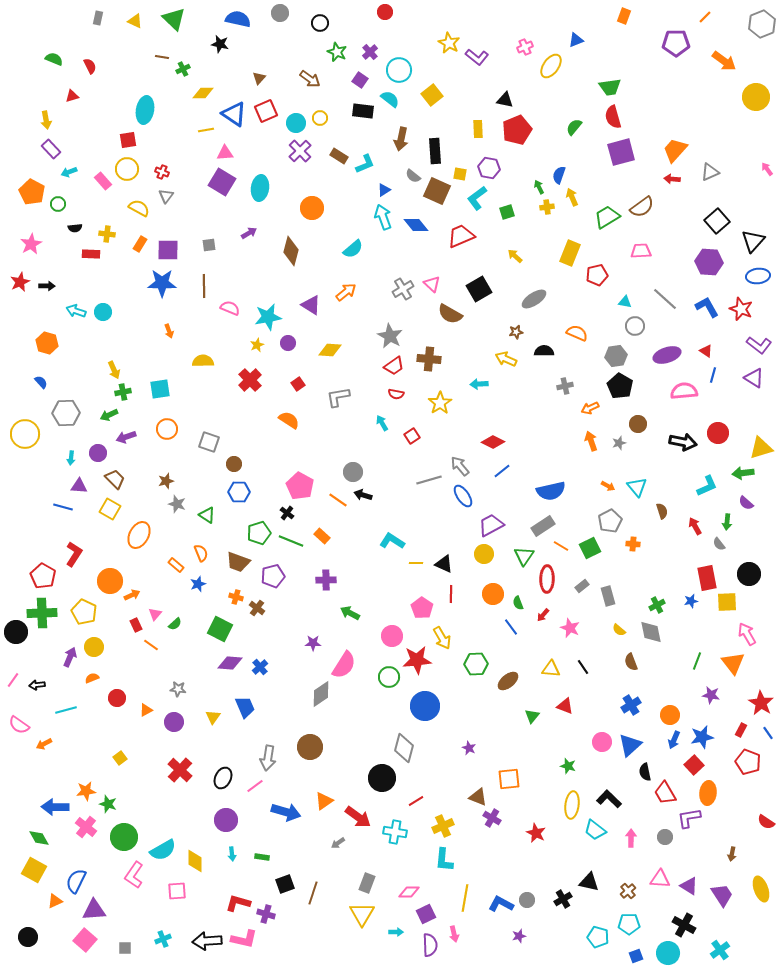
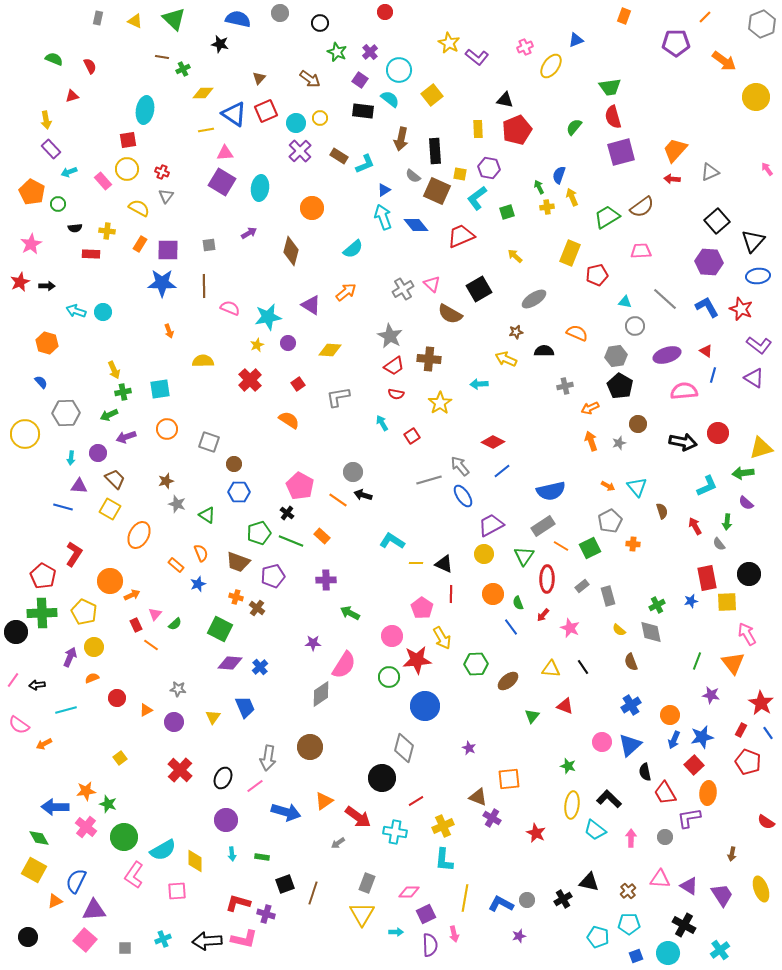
yellow cross at (107, 234): moved 3 px up
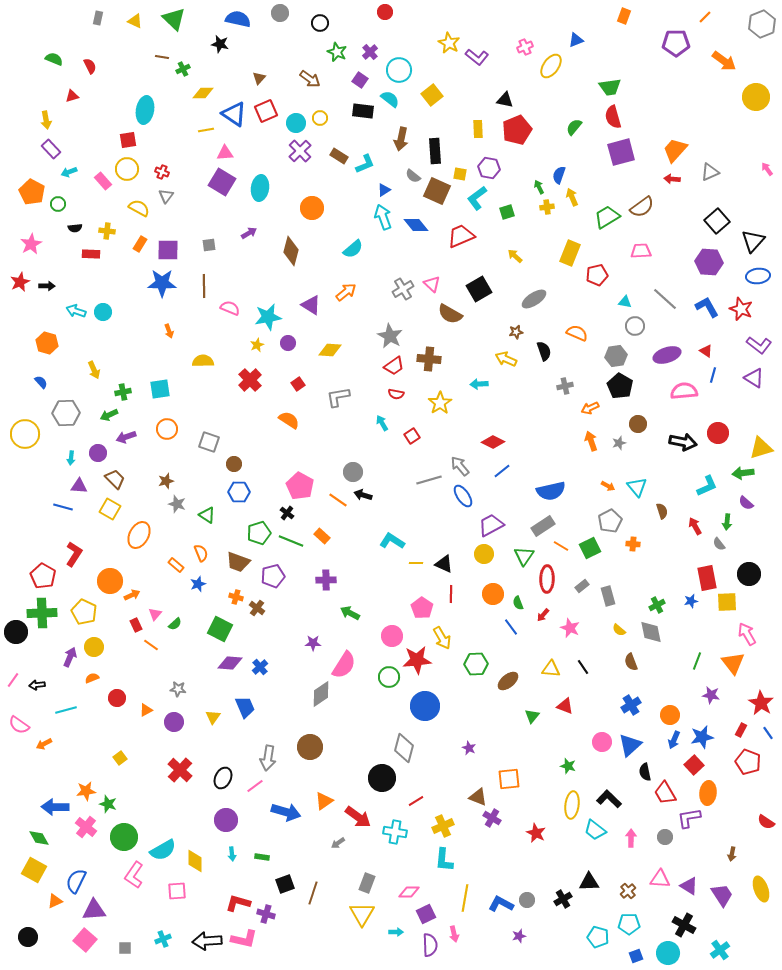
black semicircle at (544, 351): rotated 72 degrees clockwise
yellow arrow at (114, 370): moved 20 px left
black triangle at (589, 882): rotated 15 degrees counterclockwise
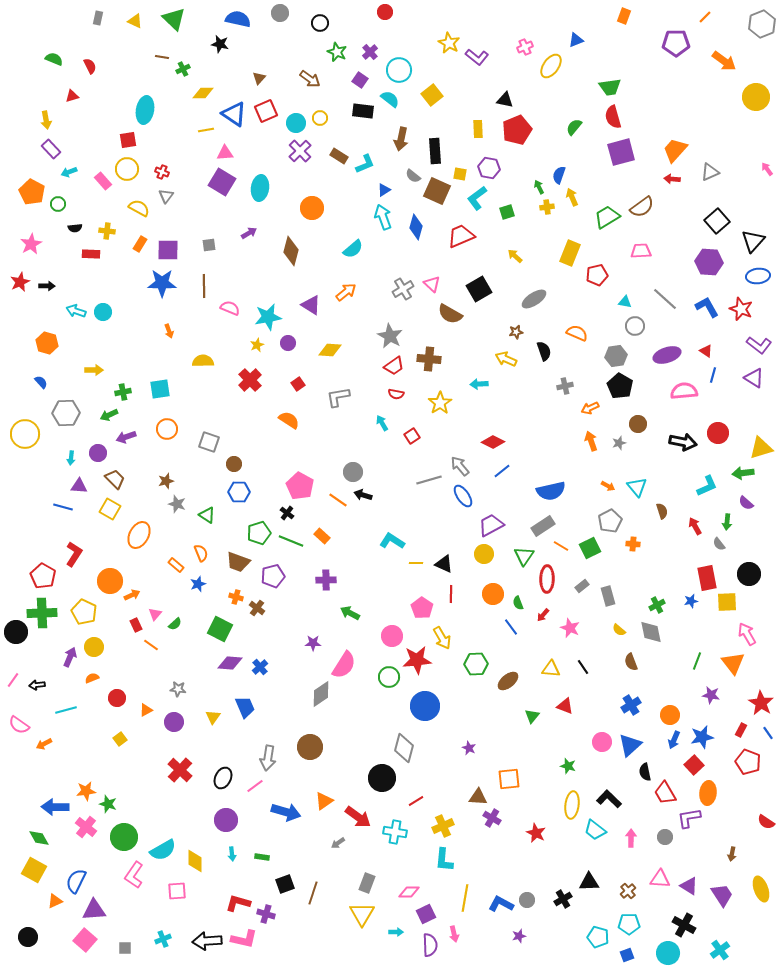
blue diamond at (416, 225): moved 2 px down; rotated 55 degrees clockwise
yellow arrow at (94, 370): rotated 66 degrees counterclockwise
yellow square at (120, 758): moved 19 px up
brown triangle at (478, 797): rotated 18 degrees counterclockwise
blue square at (636, 956): moved 9 px left, 1 px up
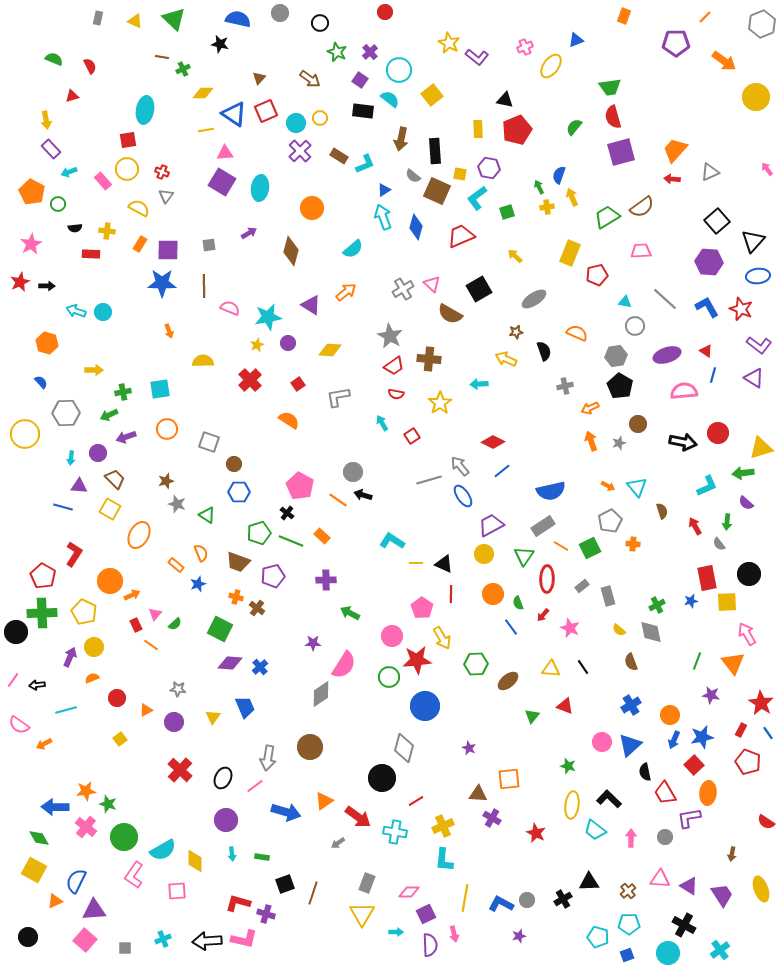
brown triangle at (478, 797): moved 3 px up
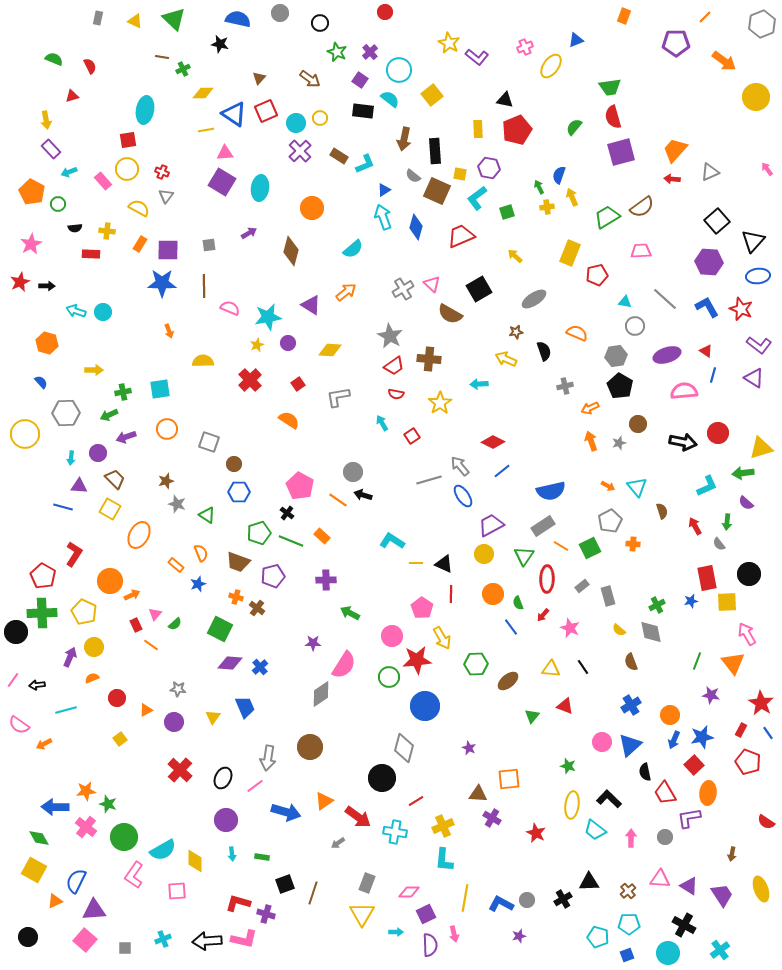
brown arrow at (401, 139): moved 3 px right
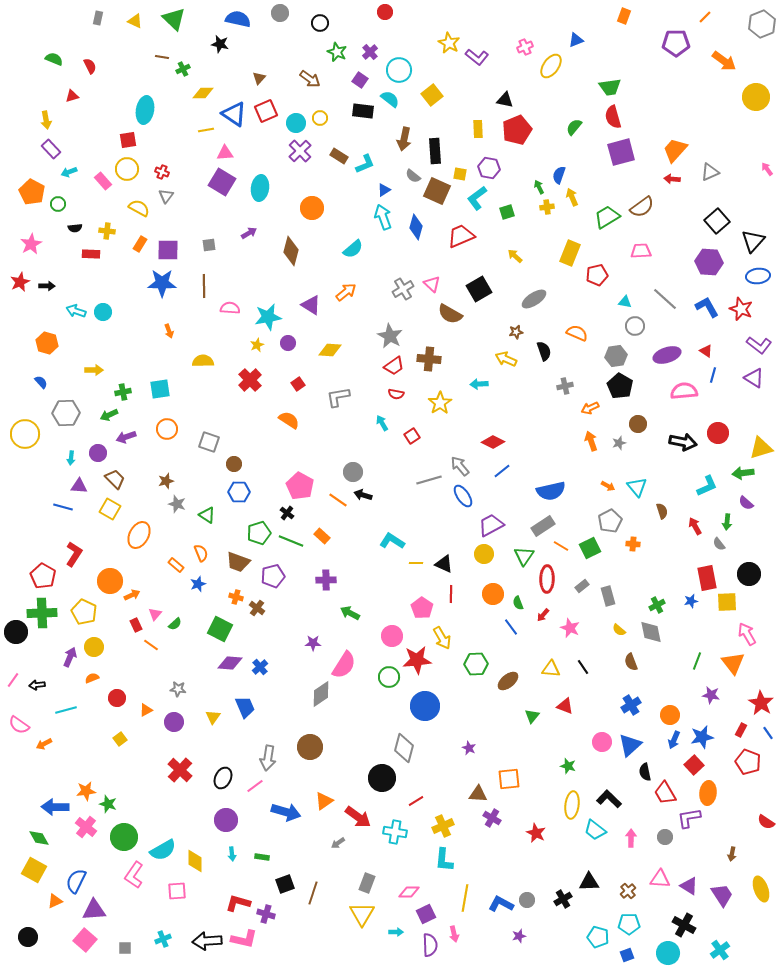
pink semicircle at (230, 308): rotated 18 degrees counterclockwise
